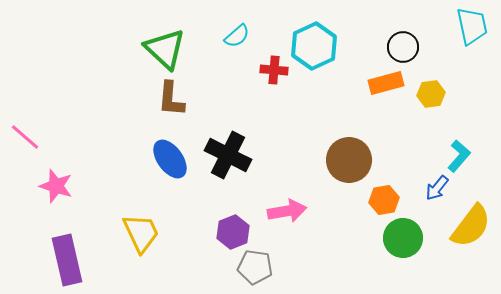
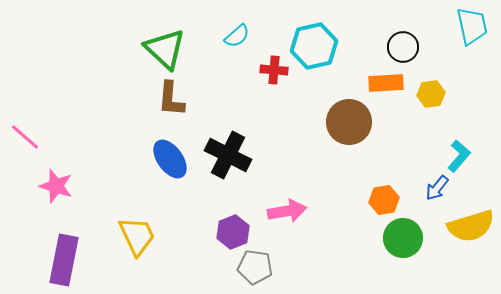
cyan hexagon: rotated 12 degrees clockwise
orange rectangle: rotated 12 degrees clockwise
brown circle: moved 38 px up
yellow semicircle: rotated 36 degrees clockwise
yellow trapezoid: moved 4 px left, 3 px down
purple rectangle: moved 3 px left; rotated 24 degrees clockwise
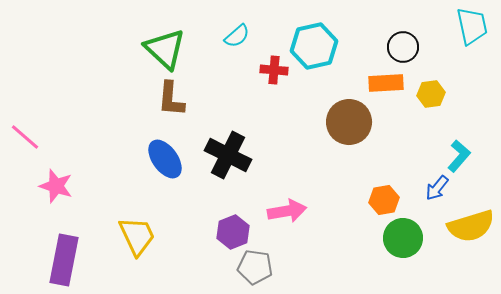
blue ellipse: moved 5 px left
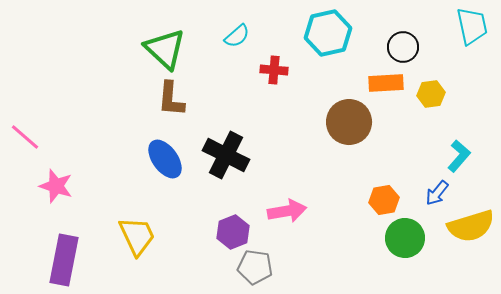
cyan hexagon: moved 14 px right, 13 px up
black cross: moved 2 px left
blue arrow: moved 5 px down
green circle: moved 2 px right
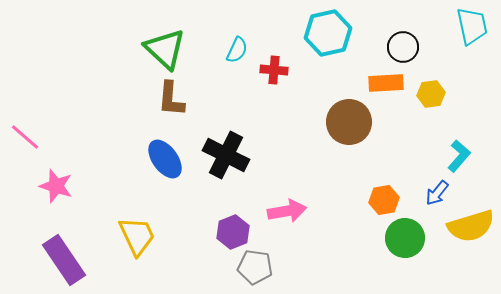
cyan semicircle: moved 14 px down; rotated 24 degrees counterclockwise
purple rectangle: rotated 45 degrees counterclockwise
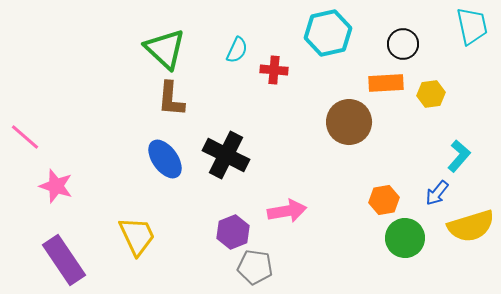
black circle: moved 3 px up
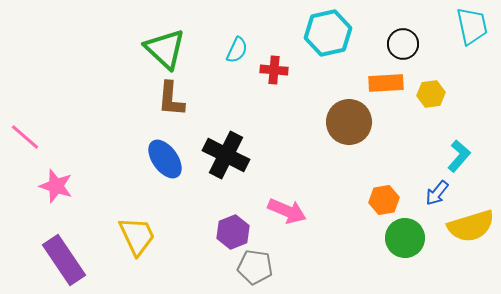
pink arrow: rotated 33 degrees clockwise
